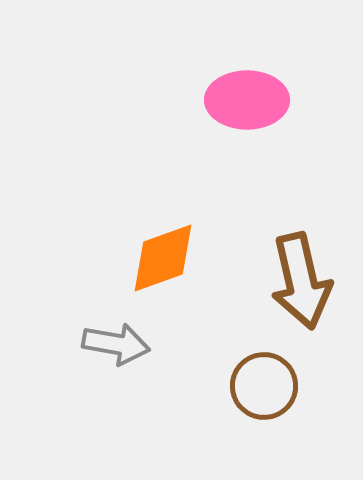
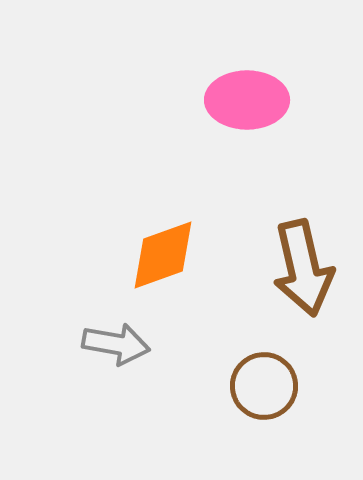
orange diamond: moved 3 px up
brown arrow: moved 2 px right, 13 px up
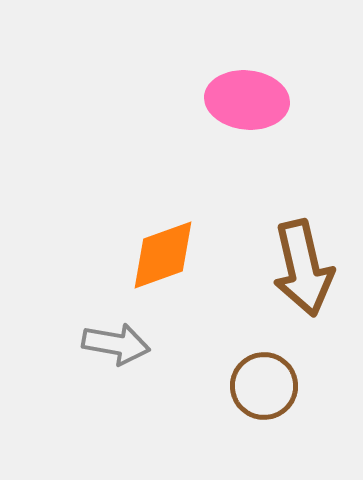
pink ellipse: rotated 6 degrees clockwise
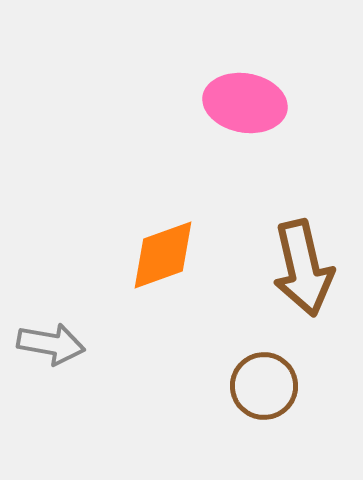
pink ellipse: moved 2 px left, 3 px down; rotated 4 degrees clockwise
gray arrow: moved 65 px left
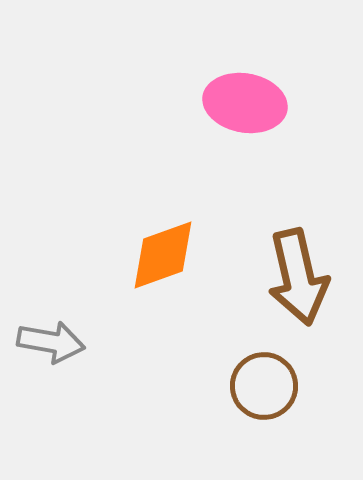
brown arrow: moved 5 px left, 9 px down
gray arrow: moved 2 px up
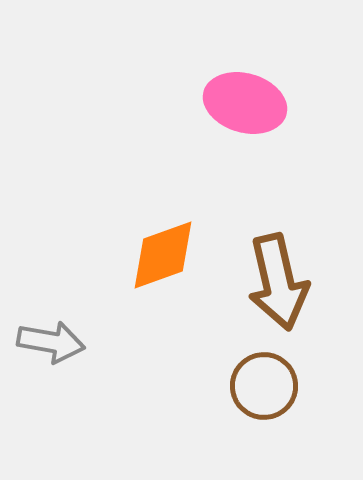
pink ellipse: rotated 6 degrees clockwise
brown arrow: moved 20 px left, 5 px down
